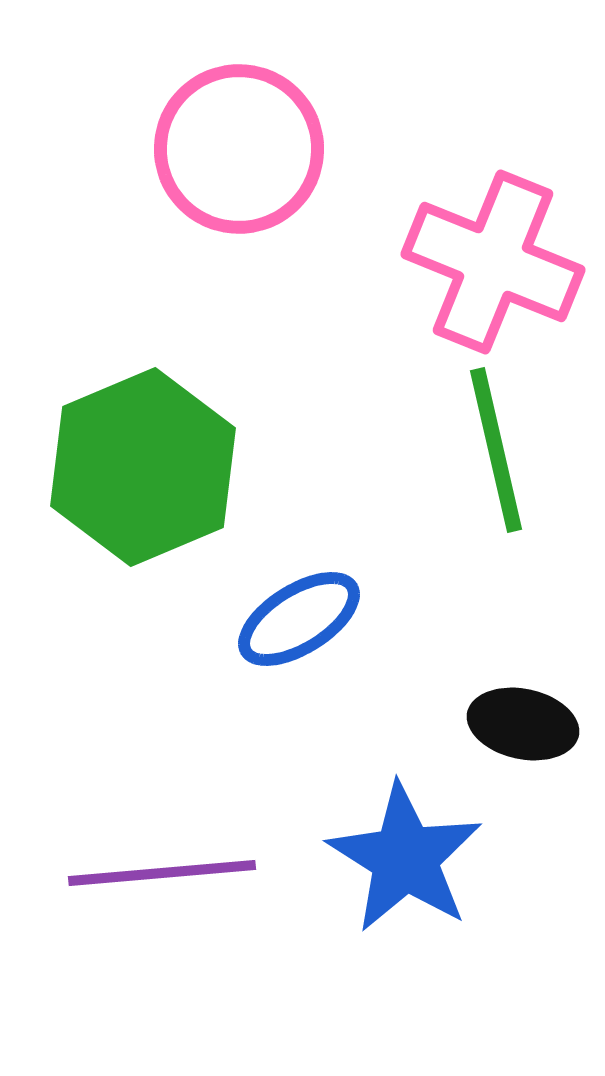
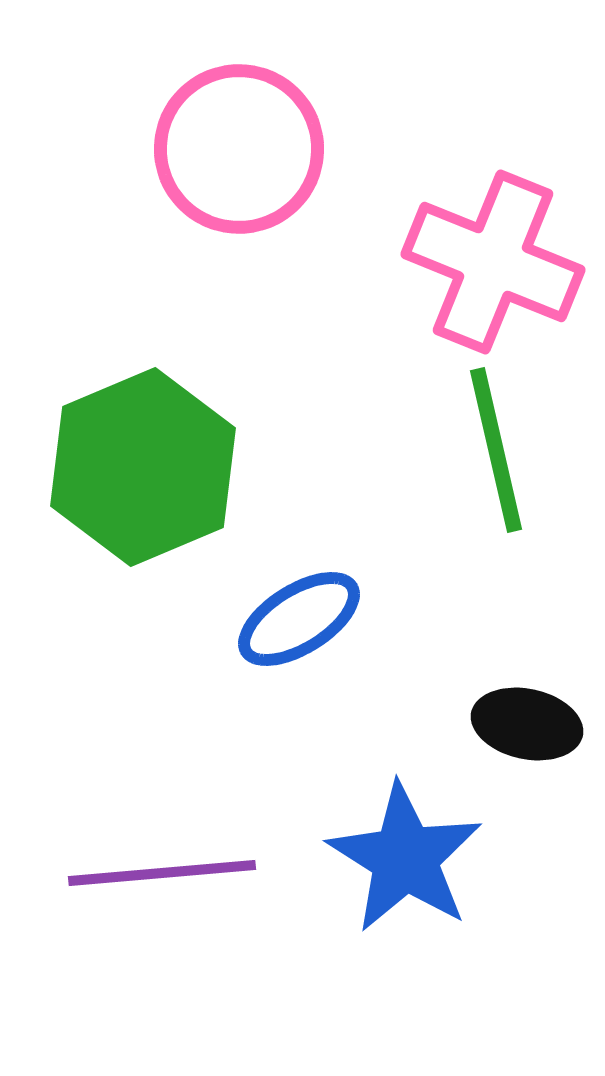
black ellipse: moved 4 px right
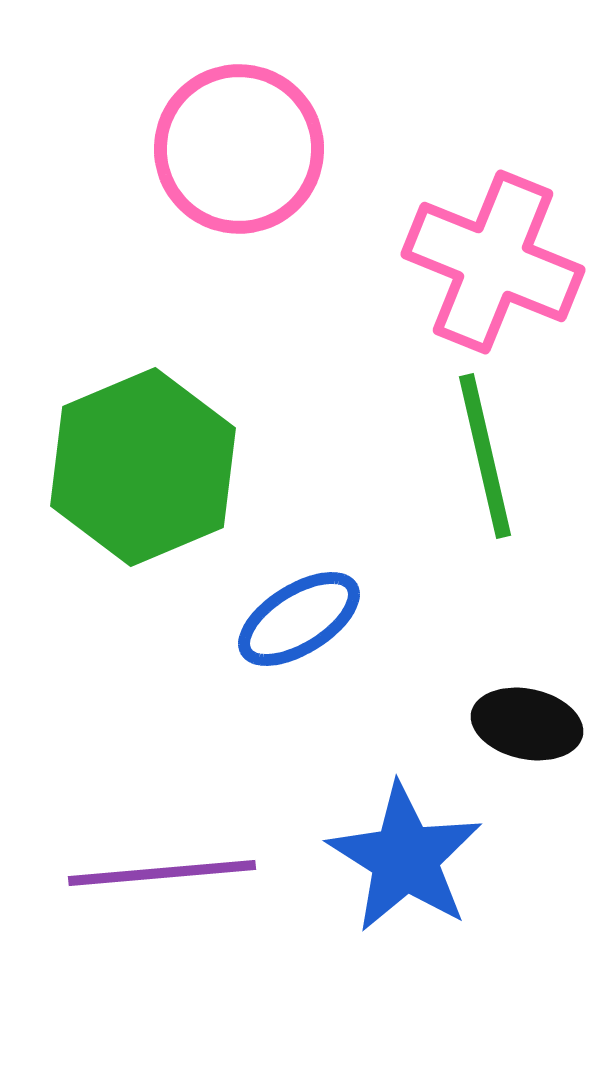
green line: moved 11 px left, 6 px down
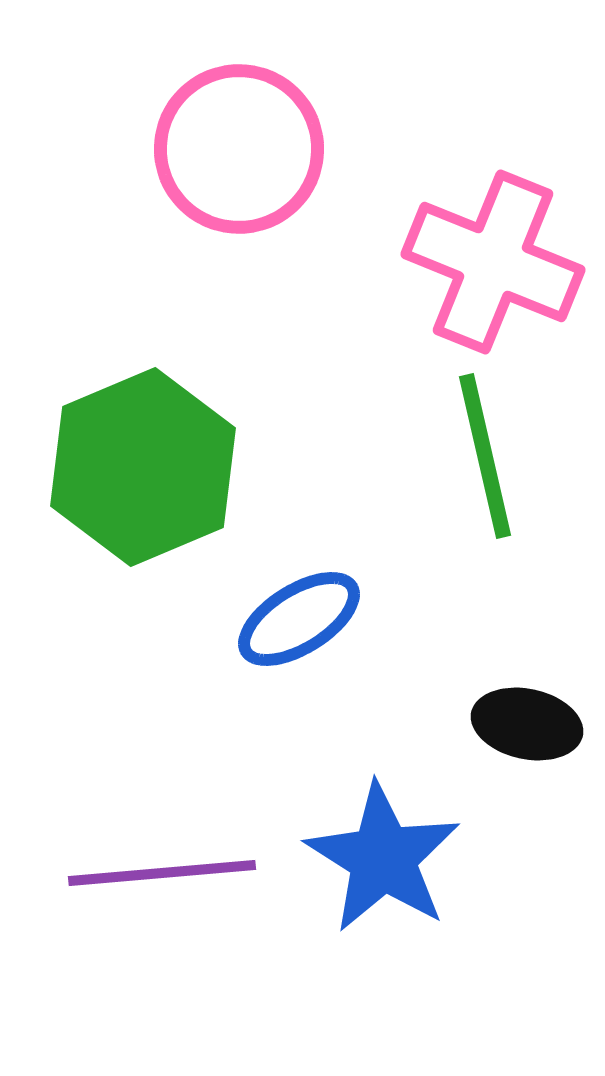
blue star: moved 22 px left
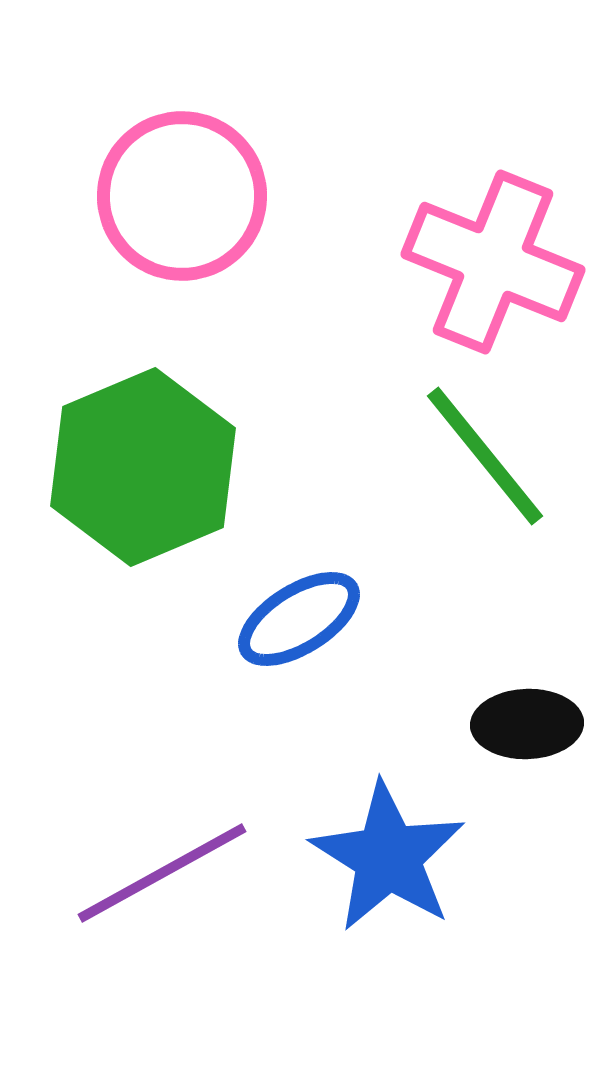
pink circle: moved 57 px left, 47 px down
green line: rotated 26 degrees counterclockwise
black ellipse: rotated 14 degrees counterclockwise
blue star: moved 5 px right, 1 px up
purple line: rotated 24 degrees counterclockwise
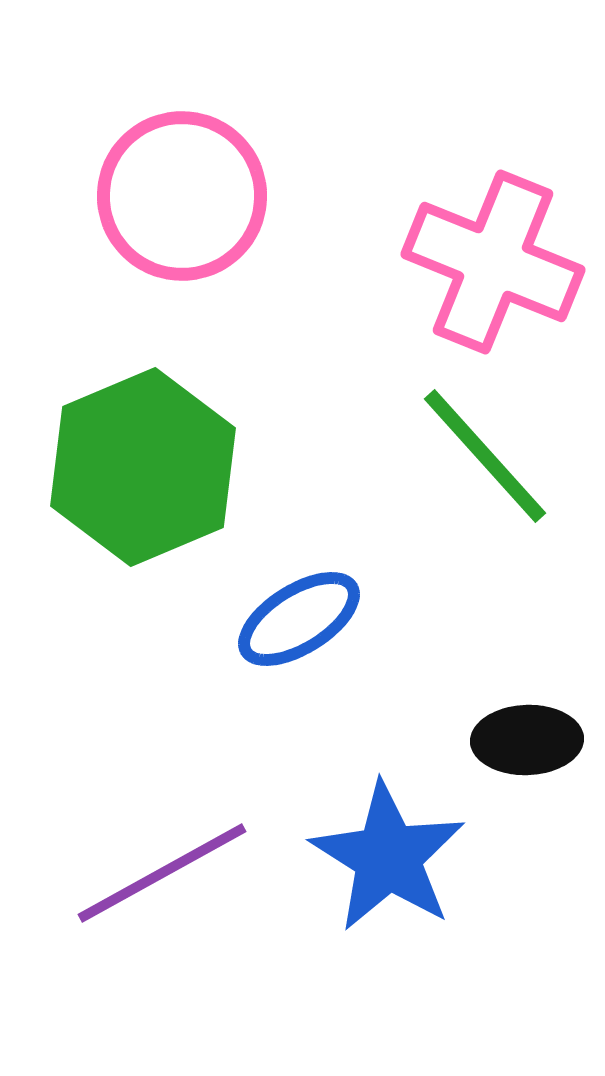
green line: rotated 3 degrees counterclockwise
black ellipse: moved 16 px down
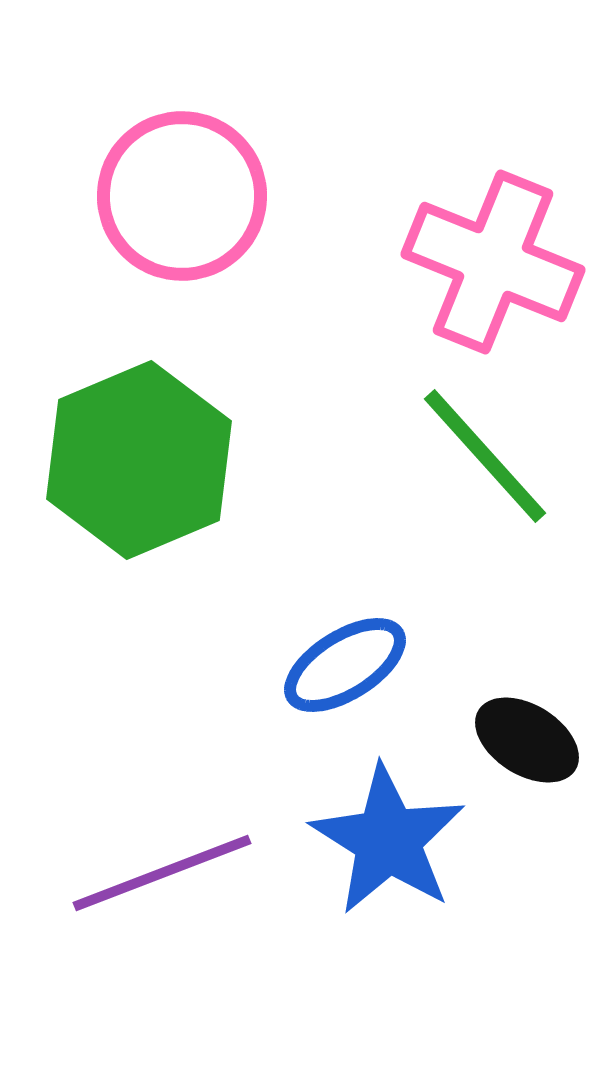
green hexagon: moved 4 px left, 7 px up
blue ellipse: moved 46 px right, 46 px down
black ellipse: rotated 34 degrees clockwise
blue star: moved 17 px up
purple line: rotated 8 degrees clockwise
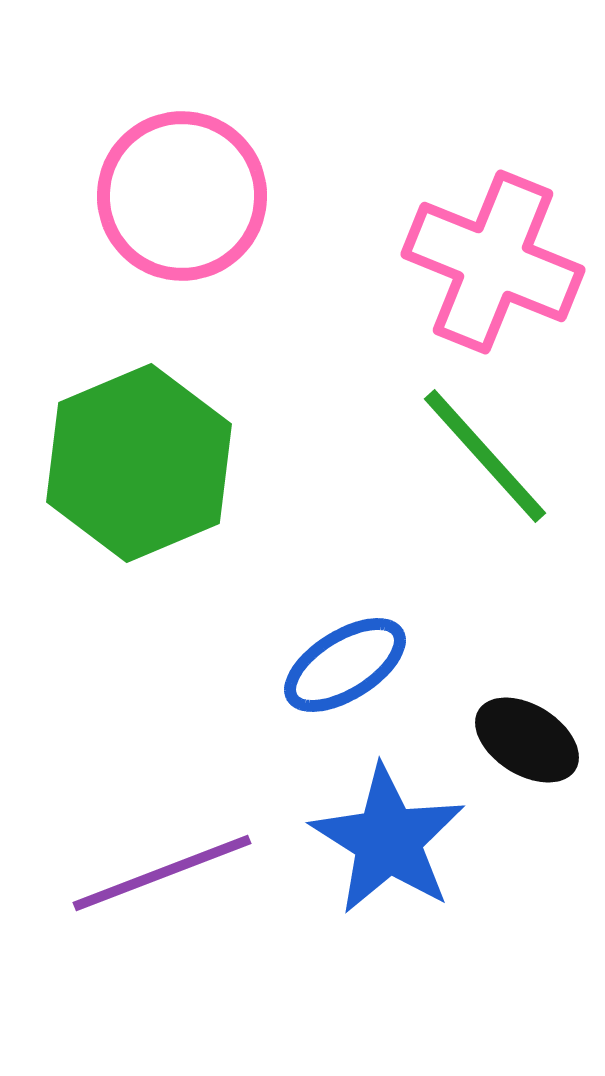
green hexagon: moved 3 px down
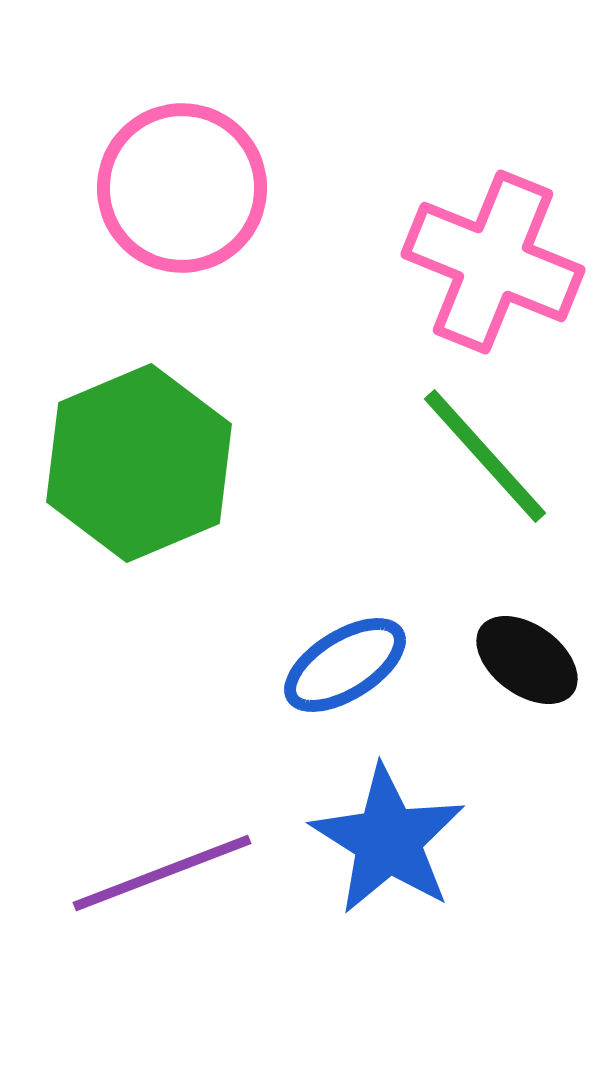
pink circle: moved 8 px up
black ellipse: moved 80 px up; rotated 4 degrees clockwise
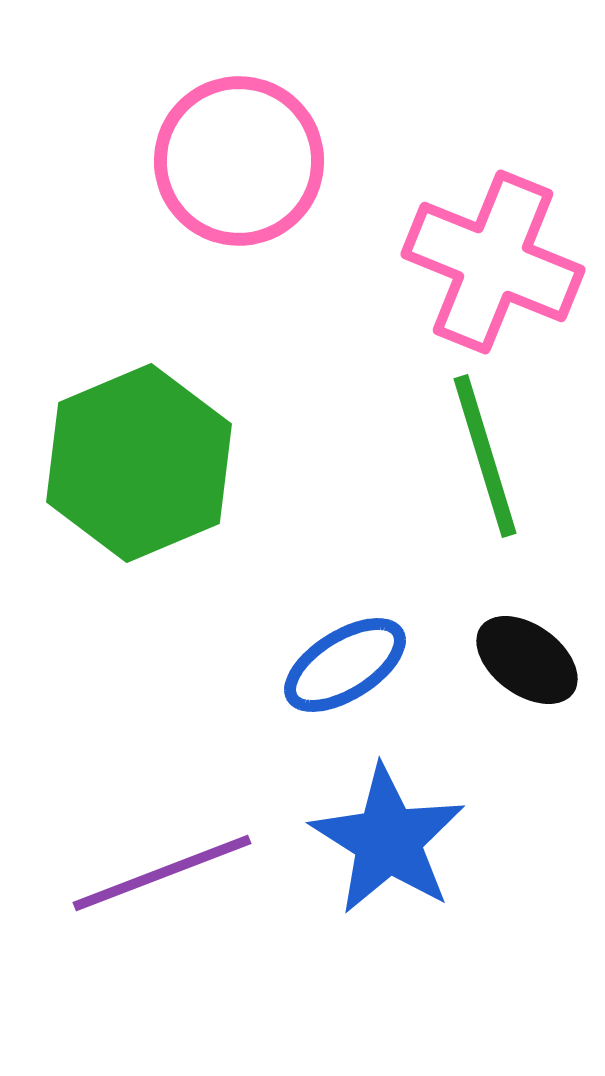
pink circle: moved 57 px right, 27 px up
green line: rotated 25 degrees clockwise
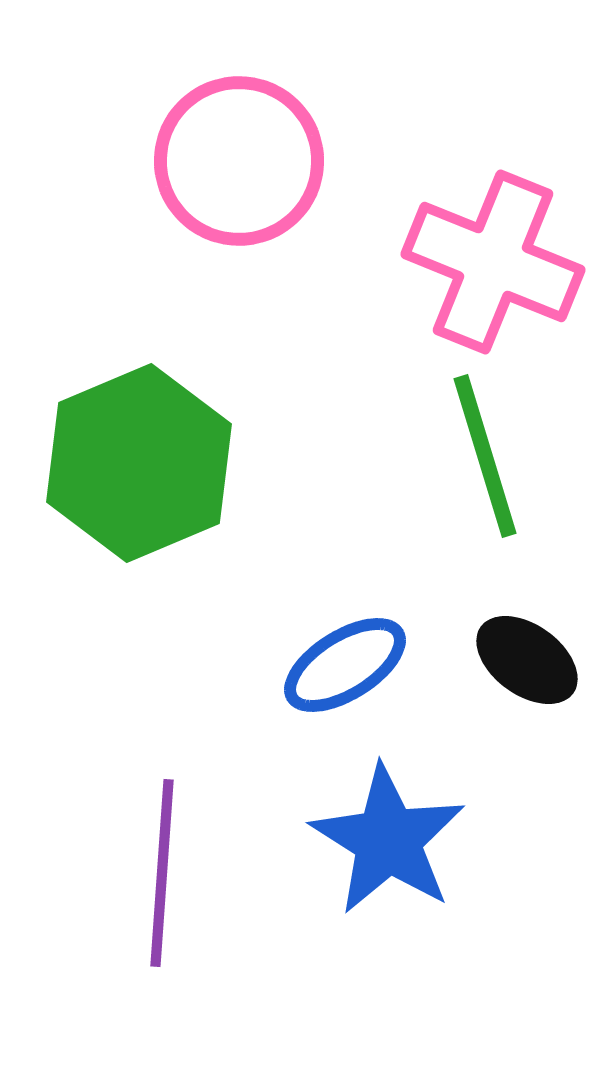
purple line: rotated 65 degrees counterclockwise
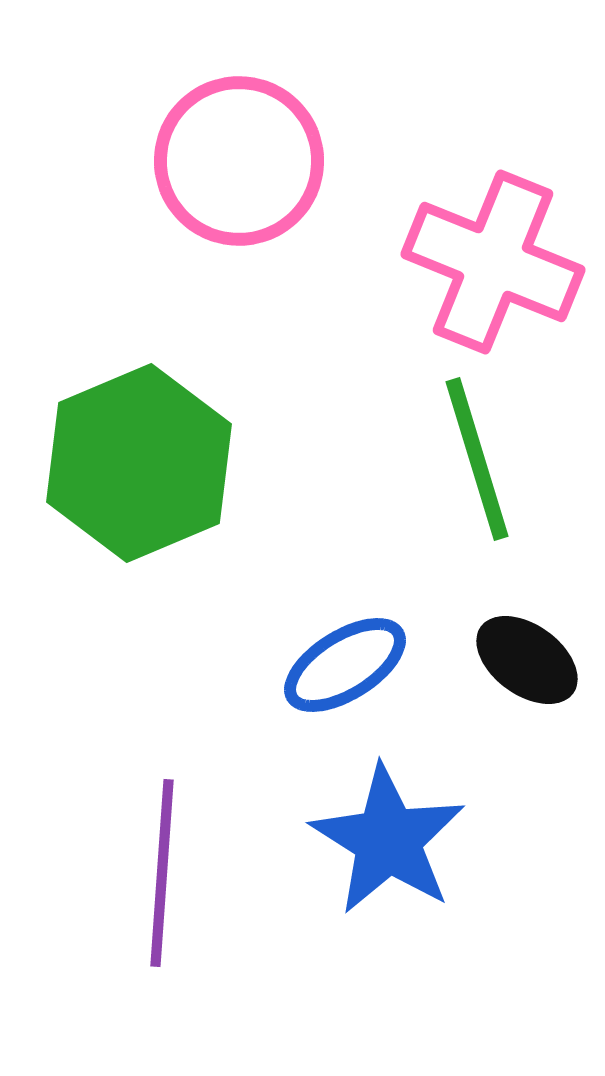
green line: moved 8 px left, 3 px down
